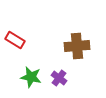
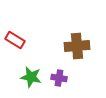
purple cross: rotated 28 degrees counterclockwise
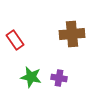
red rectangle: rotated 24 degrees clockwise
brown cross: moved 5 px left, 12 px up
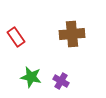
red rectangle: moved 1 px right, 3 px up
purple cross: moved 2 px right, 3 px down; rotated 21 degrees clockwise
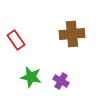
red rectangle: moved 3 px down
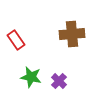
purple cross: moved 2 px left; rotated 14 degrees clockwise
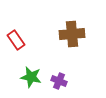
purple cross: rotated 21 degrees counterclockwise
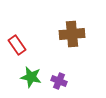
red rectangle: moved 1 px right, 5 px down
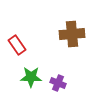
green star: rotated 10 degrees counterclockwise
purple cross: moved 1 px left, 2 px down
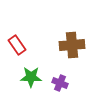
brown cross: moved 11 px down
purple cross: moved 2 px right
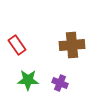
green star: moved 3 px left, 3 px down
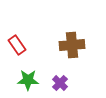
purple cross: rotated 21 degrees clockwise
